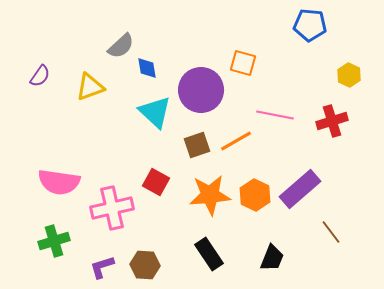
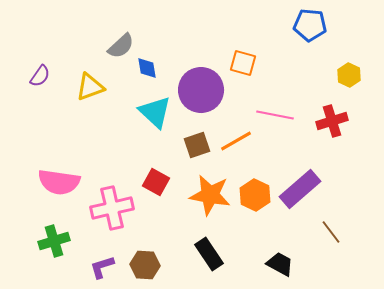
orange star: rotated 15 degrees clockwise
black trapezoid: moved 8 px right, 6 px down; rotated 84 degrees counterclockwise
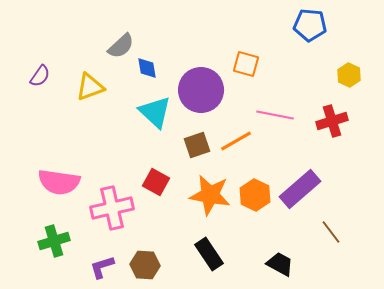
orange square: moved 3 px right, 1 px down
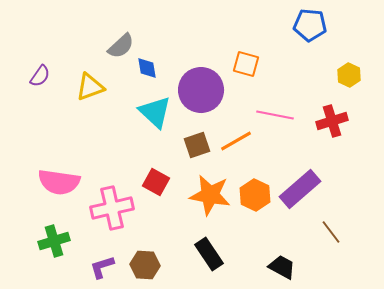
black trapezoid: moved 2 px right, 3 px down
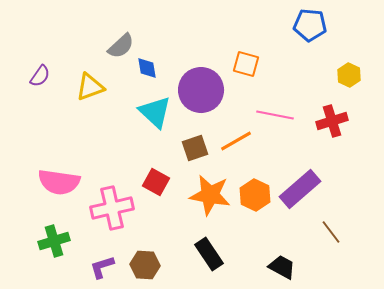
brown square: moved 2 px left, 3 px down
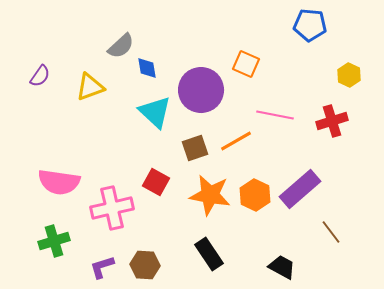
orange square: rotated 8 degrees clockwise
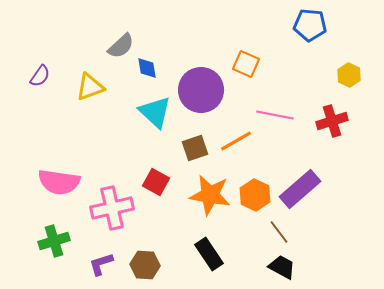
brown line: moved 52 px left
purple L-shape: moved 1 px left, 3 px up
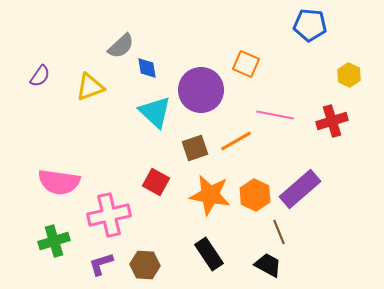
pink cross: moved 3 px left, 7 px down
brown line: rotated 15 degrees clockwise
black trapezoid: moved 14 px left, 2 px up
